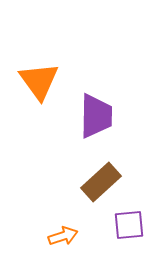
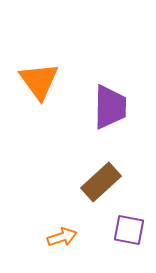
purple trapezoid: moved 14 px right, 9 px up
purple square: moved 5 px down; rotated 16 degrees clockwise
orange arrow: moved 1 px left, 1 px down
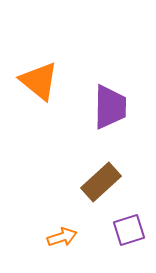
orange triangle: rotated 15 degrees counterclockwise
purple square: rotated 28 degrees counterclockwise
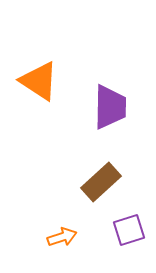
orange triangle: rotated 6 degrees counterclockwise
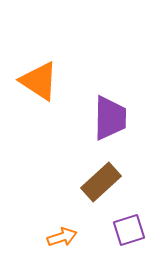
purple trapezoid: moved 11 px down
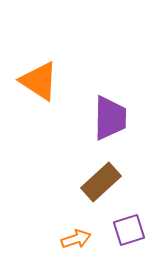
orange arrow: moved 14 px right, 2 px down
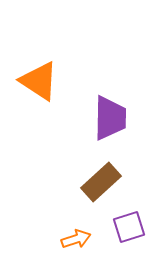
purple square: moved 3 px up
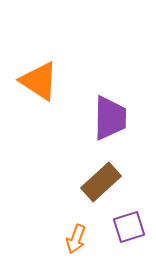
orange arrow: rotated 128 degrees clockwise
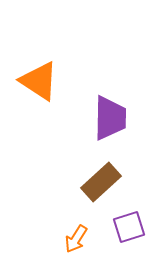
orange arrow: rotated 12 degrees clockwise
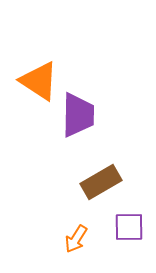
purple trapezoid: moved 32 px left, 3 px up
brown rectangle: rotated 12 degrees clockwise
purple square: rotated 16 degrees clockwise
